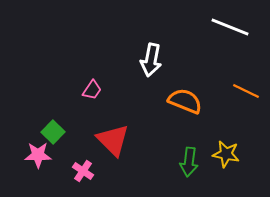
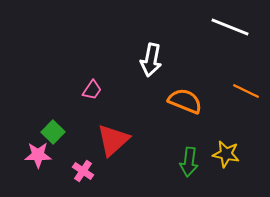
red triangle: rotated 33 degrees clockwise
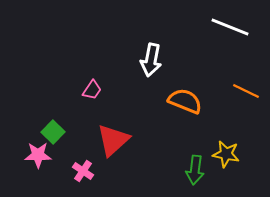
green arrow: moved 6 px right, 8 px down
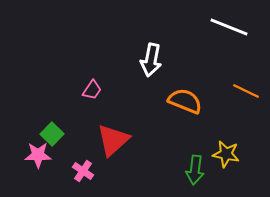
white line: moved 1 px left
green square: moved 1 px left, 2 px down
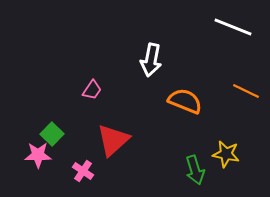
white line: moved 4 px right
green arrow: rotated 24 degrees counterclockwise
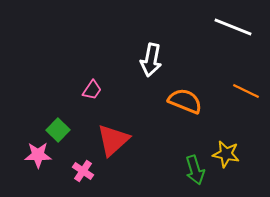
green square: moved 6 px right, 4 px up
